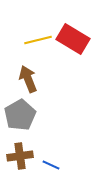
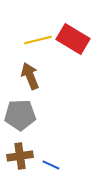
brown arrow: moved 2 px right, 3 px up
gray pentagon: rotated 28 degrees clockwise
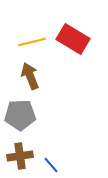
yellow line: moved 6 px left, 2 px down
blue line: rotated 24 degrees clockwise
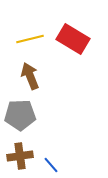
yellow line: moved 2 px left, 3 px up
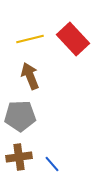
red rectangle: rotated 16 degrees clockwise
gray pentagon: moved 1 px down
brown cross: moved 1 px left, 1 px down
blue line: moved 1 px right, 1 px up
